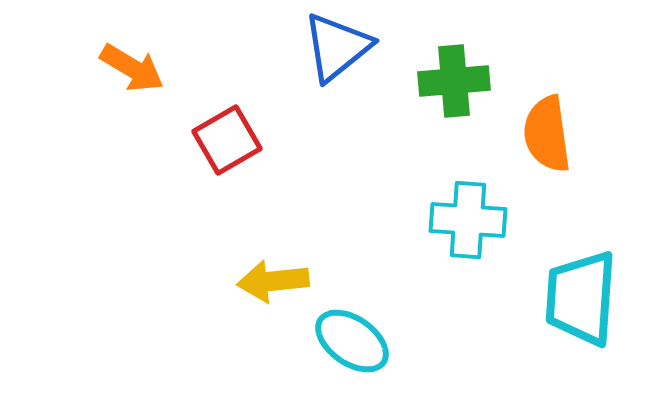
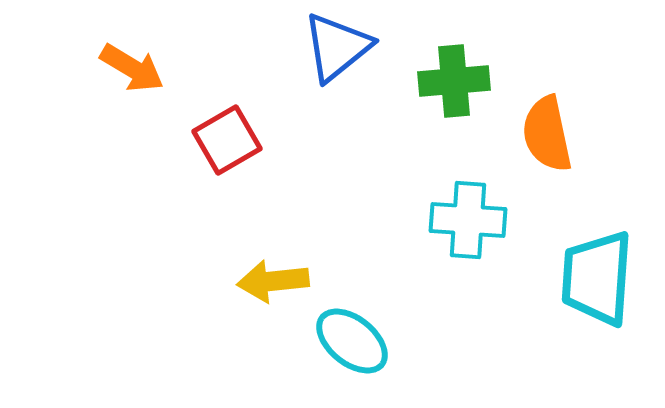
orange semicircle: rotated 4 degrees counterclockwise
cyan trapezoid: moved 16 px right, 20 px up
cyan ellipse: rotated 4 degrees clockwise
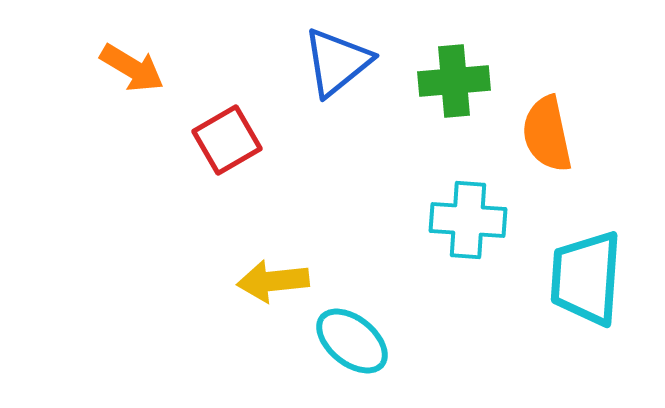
blue triangle: moved 15 px down
cyan trapezoid: moved 11 px left
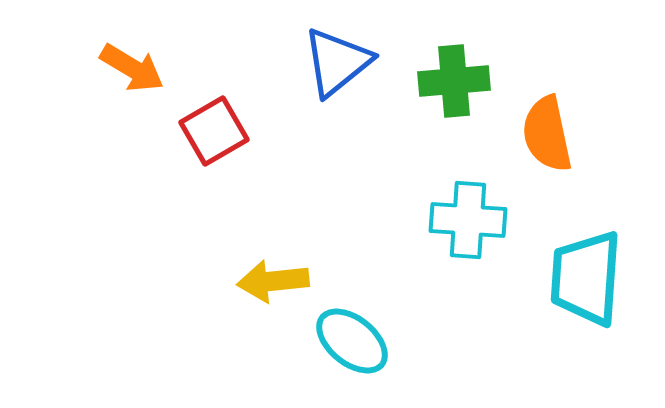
red square: moved 13 px left, 9 px up
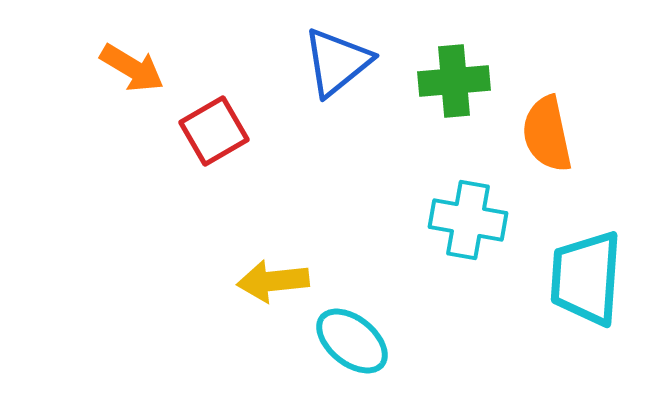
cyan cross: rotated 6 degrees clockwise
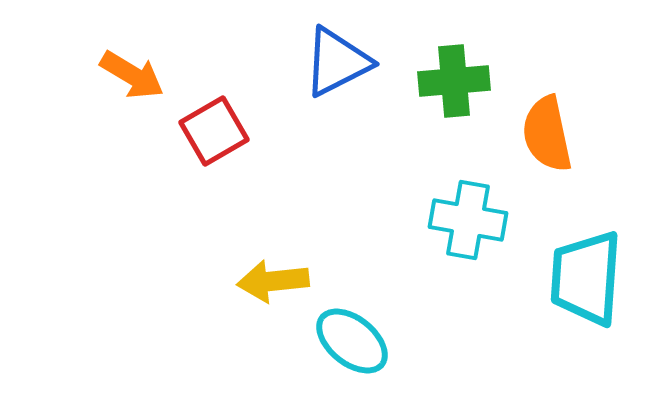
blue triangle: rotated 12 degrees clockwise
orange arrow: moved 7 px down
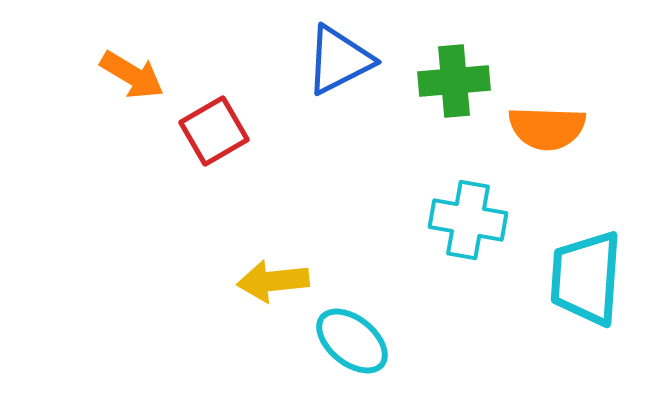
blue triangle: moved 2 px right, 2 px up
orange semicircle: moved 6 px up; rotated 76 degrees counterclockwise
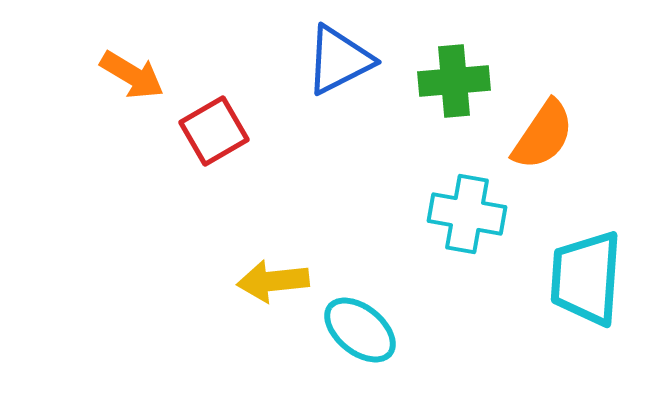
orange semicircle: moved 4 px left, 7 px down; rotated 58 degrees counterclockwise
cyan cross: moved 1 px left, 6 px up
cyan ellipse: moved 8 px right, 11 px up
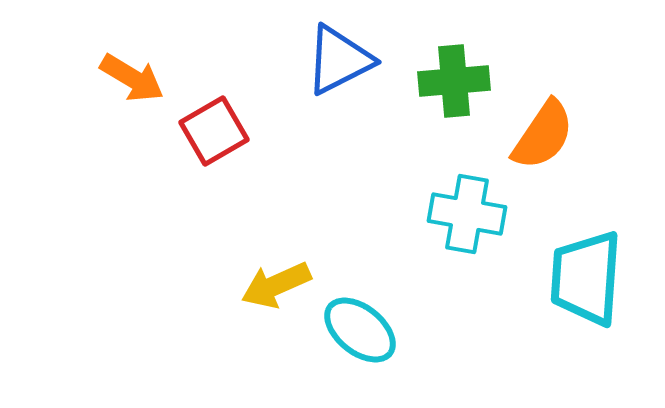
orange arrow: moved 3 px down
yellow arrow: moved 3 px right, 4 px down; rotated 18 degrees counterclockwise
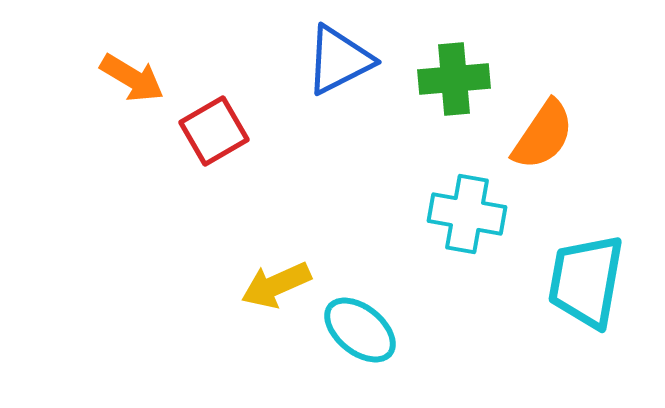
green cross: moved 2 px up
cyan trapezoid: moved 3 px down; rotated 6 degrees clockwise
